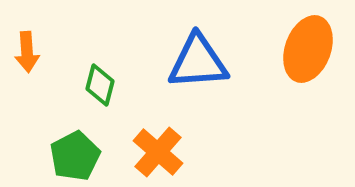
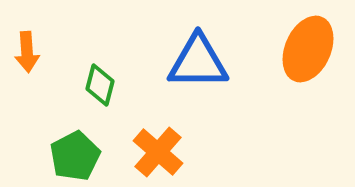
orange ellipse: rotated 4 degrees clockwise
blue triangle: rotated 4 degrees clockwise
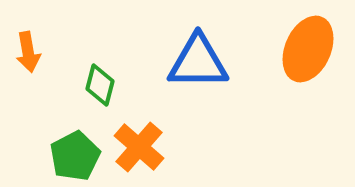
orange arrow: moved 1 px right; rotated 6 degrees counterclockwise
orange cross: moved 19 px left, 5 px up
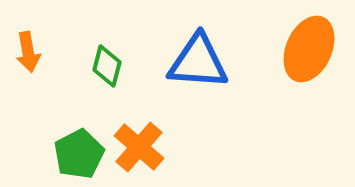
orange ellipse: moved 1 px right
blue triangle: rotated 4 degrees clockwise
green diamond: moved 7 px right, 19 px up
green pentagon: moved 4 px right, 2 px up
